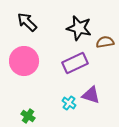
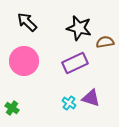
purple triangle: moved 3 px down
green cross: moved 16 px left, 8 px up
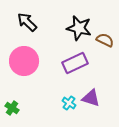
brown semicircle: moved 2 px up; rotated 36 degrees clockwise
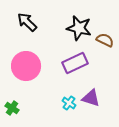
pink circle: moved 2 px right, 5 px down
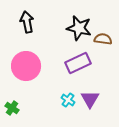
black arrow: rotated 35 degrees clockwise
brown semicircle: moved 2 px left, 1 px up; rotated 18 degrees counterclockwise
purple rectangle: moved 3 px right
purple triangle: moved 1 px left, 1 px down; rotated 42 degrees clockwise
cyan cross: moved 1 px left, 3 px up
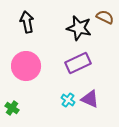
brown semicircle: moved 2 px right, 22 px up; rotated 18 degrees clockwise
purple triangle: rotated 36 degrees counterclockwise
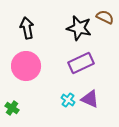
black arrow: moved 6 px down
purple rectangle: moved 3 px right
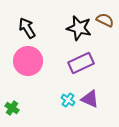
brown semicircle: moved 3 px down
black arrow: rotated 20 degrees counterclockwise
pink circle: moved 2 px right, 5 px up
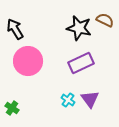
black arrow: moved 12 px left, 1 px down
purple triangle: rotated 30 degrees clockwise
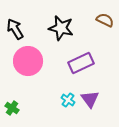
black star: moved 18 px left
